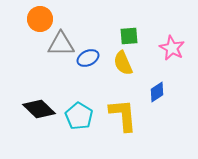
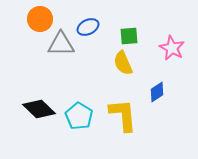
blue ellipse: moved 31 px up
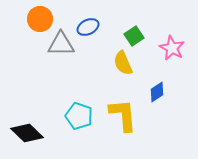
green square: moved 5 px right; rotated 30 degrees counterclockwise
black diamond: moved 12 px left, 24 px down
cyan pentagon: rotated 12 degrees counterclockwise
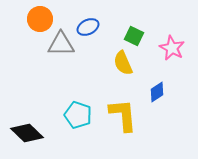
green square: rotated 30 degrees counterclockwise
cyan pentagon: moved 1 px left, 1 px up
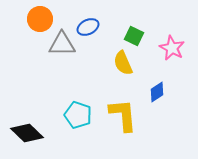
gray triangle: moved 1 px right
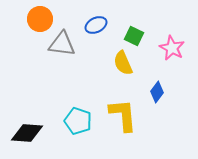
blue ellipse: moved 8 px right, 2 px up
gray triangle: rotated 8 degrees clockwise
blue diamond: rotated 20 degrees counterclockwise
cyan pentagon: moved 6 px down
black diamond: rotated 40 degrees counterclockwise
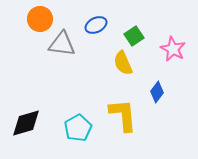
green square: rotated 30 degrees clockwise
pink star: moved 1 px right, 1 px down
cyan pentagon: moved 7 px down; rotated 24 degrees clockwise
black diamond: moved 1 px left, 10 px up; rotated 20 degrees counterclockwise
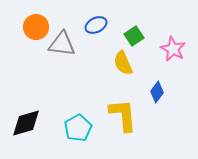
orange circle: moved 4 px left, 8 px down
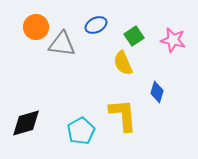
pink star: moved 9 px up; rotated 15 degrees counterclockwise
blue diamond: rotated 20 degrees counterclockwise
cyan pentagon: moved 3 px right, 3 px down
